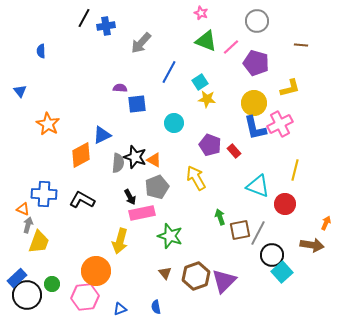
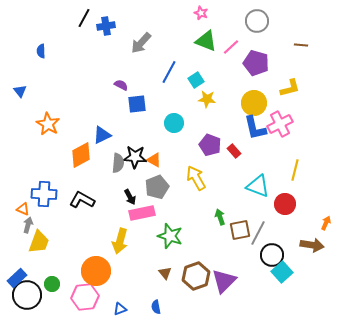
cyan square at (200, 82): moved 4 px left, 2 px up
purple semicircle at (120, 88): moved 1 px right, 3 px up; rotated 24 degrees clockwise
black star at (135, 157): rotated 15 degrees counterclockwise
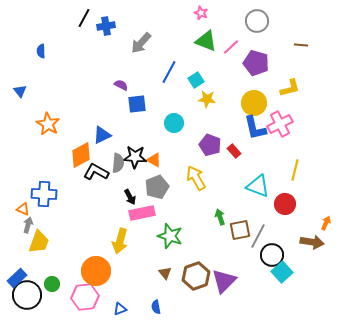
black L-shape at (82, 200): moved 14 px right, 28 px up
gray line at (258, 233): moved 3 px down
brown arrow at (312, 245): moved 3 px up
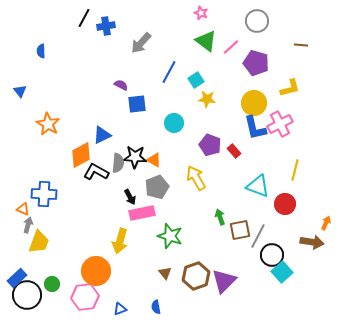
green triangle at (206, 41): rotated 15 degrees clockwise
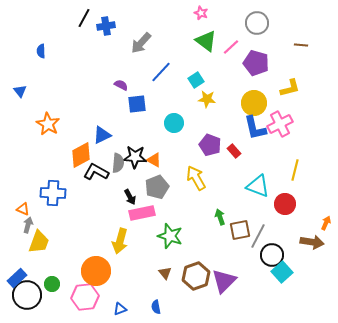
gray circle at (257, 21): moved 2 px down
blue line at (169, 72): moved 8 px left; rotated 15 degrees clockwise
blue cross at (44, 194): moved 9 px right, 1 px up
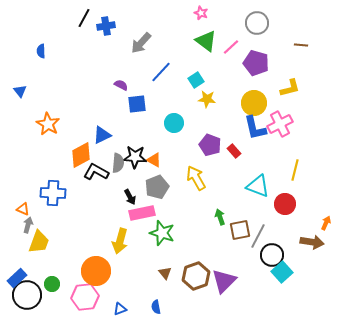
green star at (170, 236): moved 8 px left, 3 px up
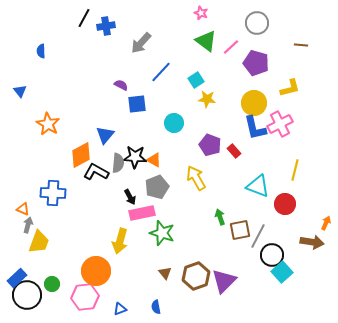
blue triangle at (102, 135): moved 3 px right; rotated 24 degrees counterclockwise
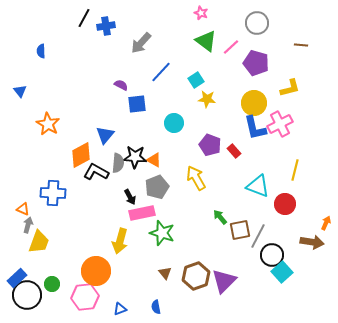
green arrow at (220, 217): rotated 21 degrees counterclockwise
